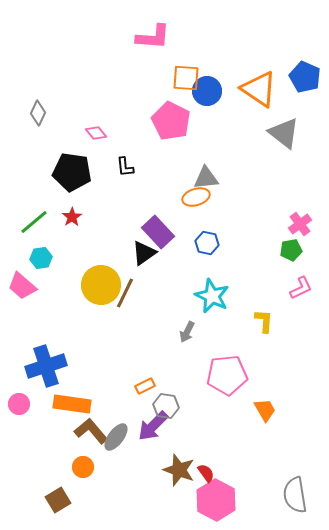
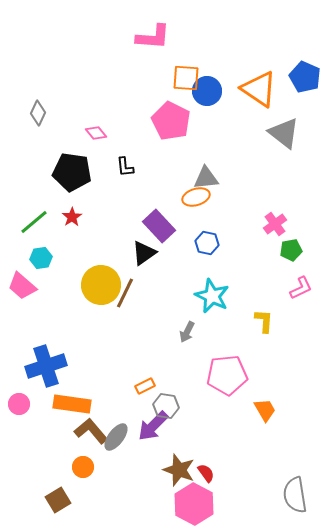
pink cross at (300, 224): moved 25 px left
purple rectangle at (158, 232): moved 1 px right, 6 px up
pink hexagon at (216, 500): moved 22 px left, 4 px down
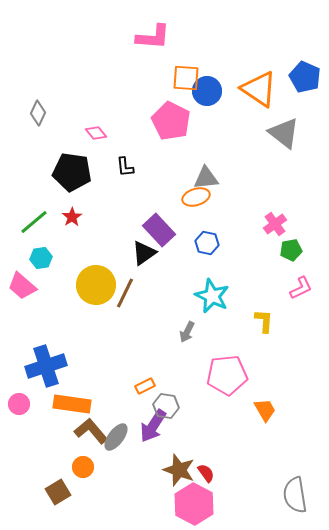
purple rectangle at (159, 226): moved 4 px down
yellow circle at (101, 285): moved 5 px left
purple arrow at (153, 426): rotated 12 degrees counterclockwise
brown square at (58, 500): moved 8 px up
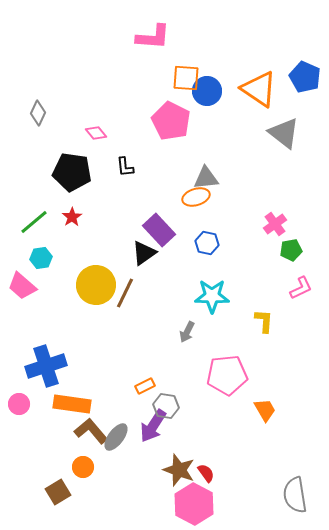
cyan star at (212, 296): rotated 24 degrees counterclockwise
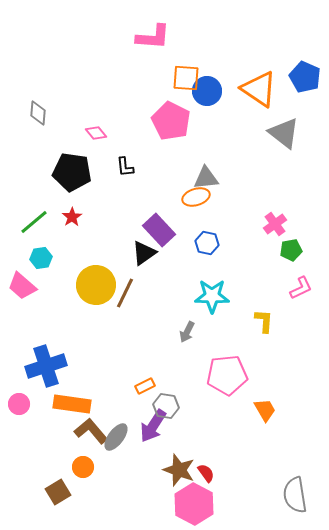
gray diamond at (38, 113): rotated 20 degrees counterclockwise
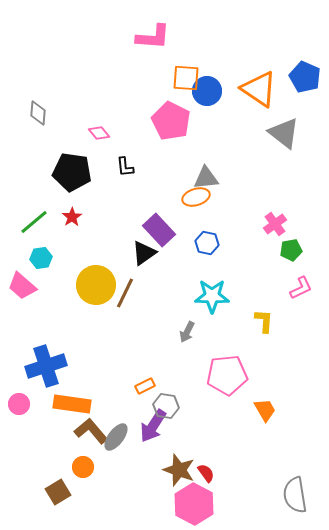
pink diamond at (96, 133): moved 3 px right
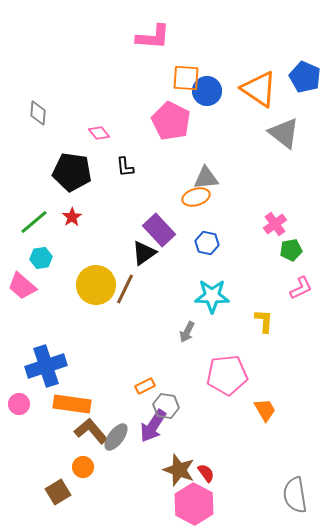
brown line at (125, 293): moved 4 px up
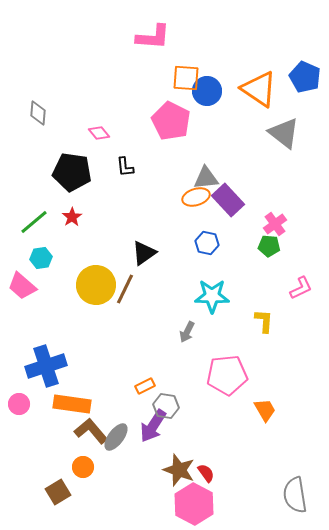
purple rectangle at (159, 230): moved 69 px right, 30 px up
green pentagon at (291, 250): moved 22 px left, 4 px up; rotated 15 degrees clockwise
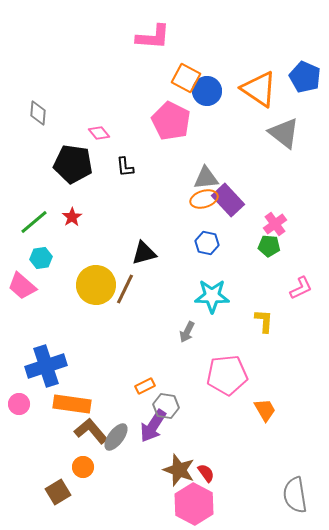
orange square at (186, 78): rotated 24 degrees clockwise
black pentagon at (72, 172): moved 1 px right, 8 px up
orange ellipse at (196, 197): moved 8 px right, 2 px down
black triangle at (144, 253): rotated 20 degrees clockwise
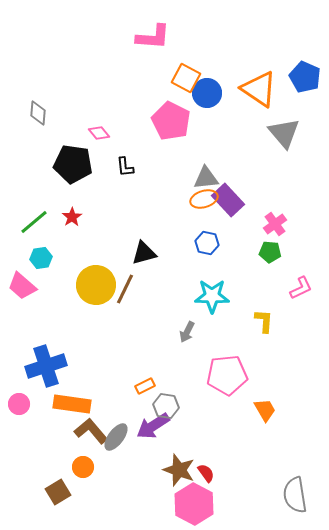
blue circle at (207, 91): moved 2 px down
gray triangle at (284, 133): rotated 12 degrees clockwise
green pentagon at (269, 246): moved 1 px right, 6 px down
purple arrow at (153, 426): rotated 24 degrees clockwise
